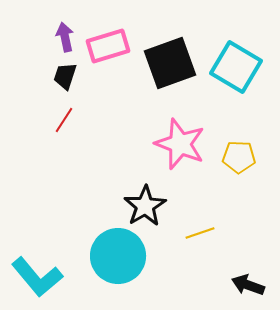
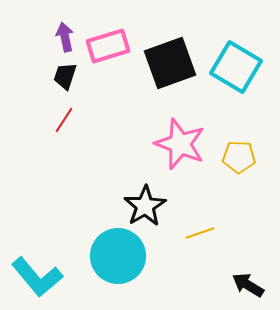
black arrow: rotated 12 degrees clockwise
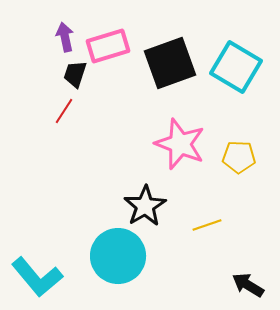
black trapezoid: moved 10 px right, 2 px up
red line: moved 9 px up
yellow line: moved 7 px right, 8 px up
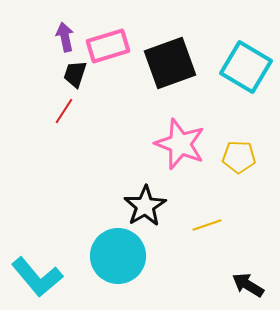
cyan square: moved 10 px right
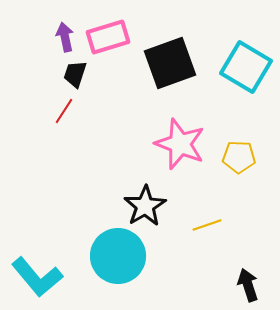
pink rectangle: moved 9 px up
black arrow: rotated 40 degrees clockwise
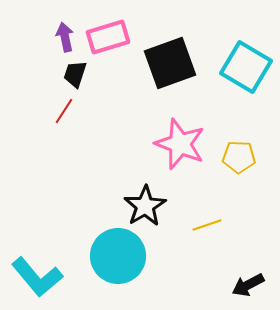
black arrow: rotated 100 degrees counterclockwise
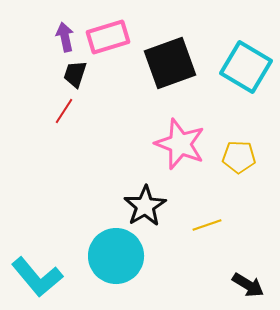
cyan circle: moved 2 px left
black arrow: rotated 120 degrees counterclockwise
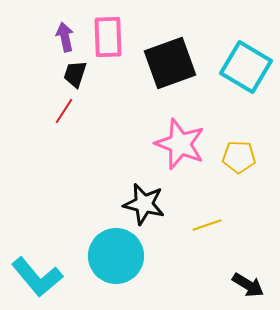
pink rectangle: rotated 75 degrees counterclockwise
black star: moved 1 px left, 2 px up; rotated 27 degrees counterclockwise
